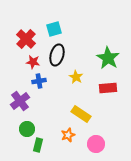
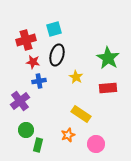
red cross: moved 1 px down; rotated 30 degrees clockwise
green circle: moved 1 px left, 1 px down
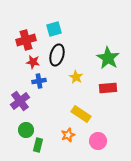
pink circle: moved 2 px right, 3 px up
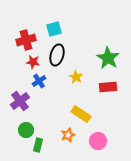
blue cross: rotated 24 degrees counterclockwise
red rectangle: moved 1 px up
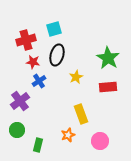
yellow star: rotated 16 degrees clockwise
yellow rectangle: rotated 36 degrees clockwise
green circle: moved 9 px left
pink circle: moved 2 px right
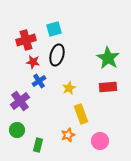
yellow star: moved 7 px left, 11 px down
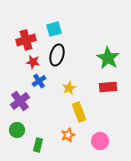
yellow rectangle: moved 2 px left, 2 px up
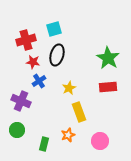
purple cross: moved 1 px right; rotated 30 degrees counterclockwise
green rectangle: moved 6 px right, 1 px up
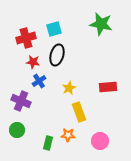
red cross: moved 2 px up
green star: moved 7 px left, 34 px up; rotated 20 degrees counterclockwise
orange star: rotated 24 degrees clockwise
green rectangle: moved 4 px right, 1 px up
